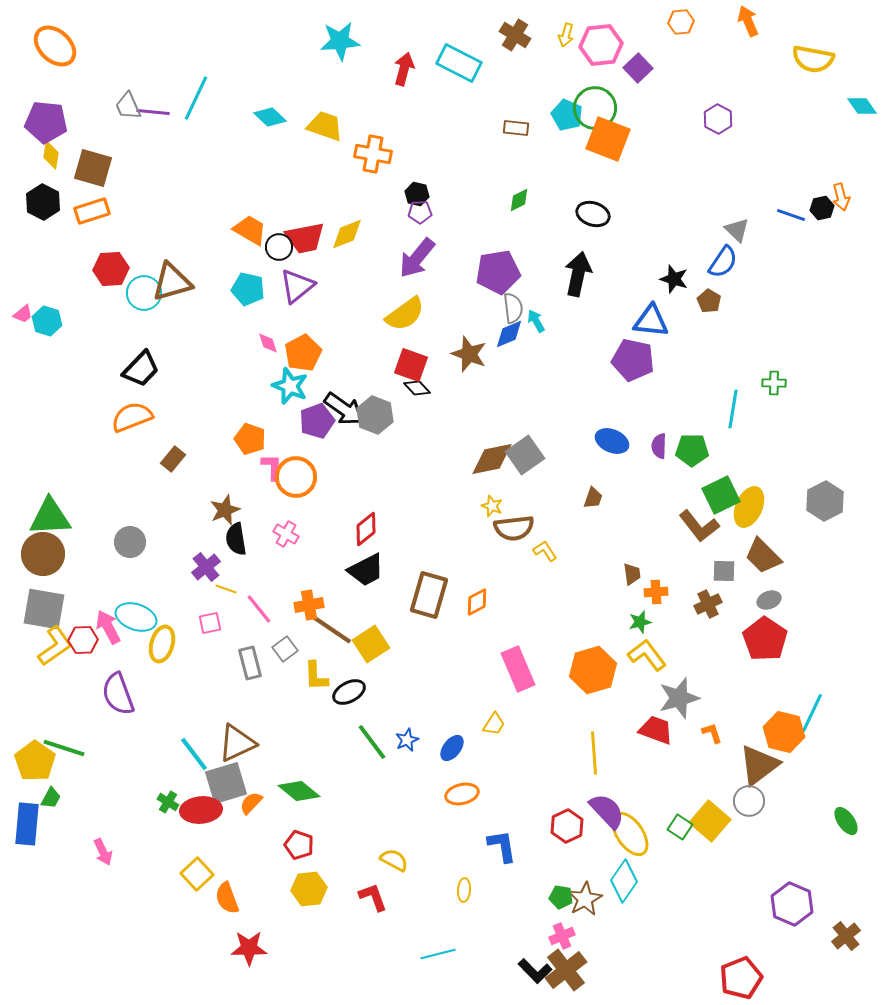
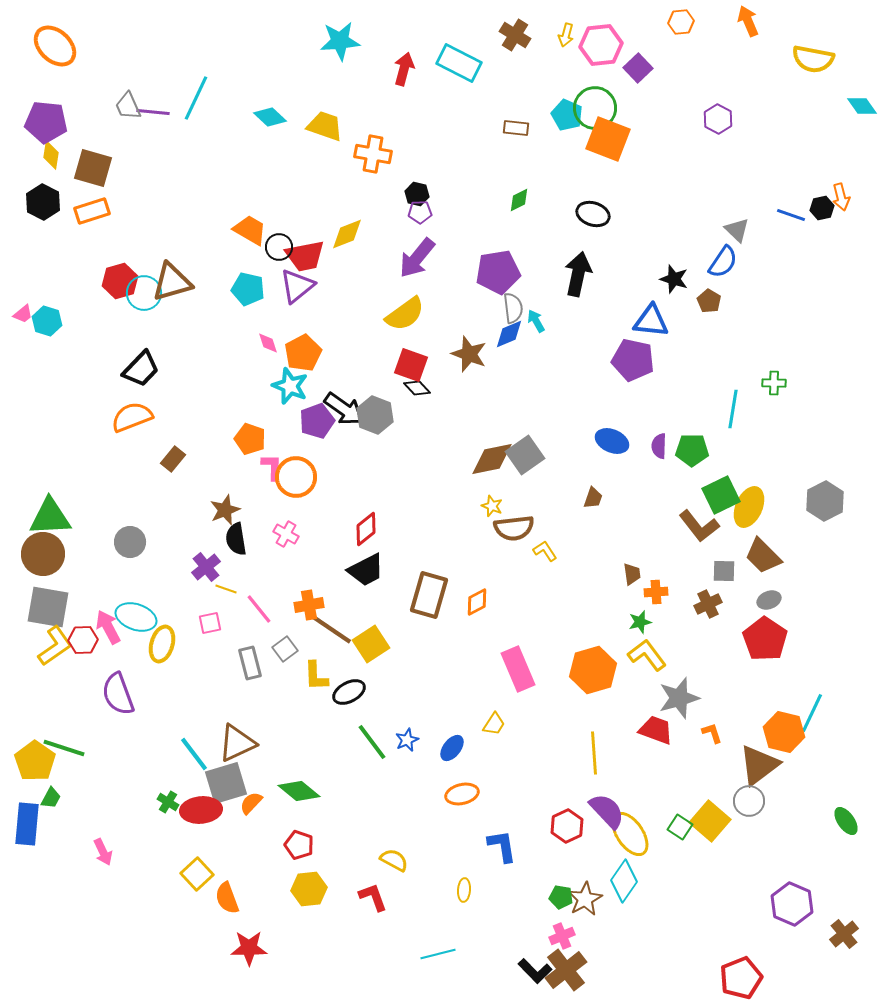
red trapezoid at (305, 238): moved 18 px down
red hexagon at (111, 269): moved 9 px right, 12 px down; rotated 12 degrees counterclockwise
gray square at (44, 609): moved 4 px right, 2 px up
brown cross at (846, 936): moved 2 px left, 2 px up
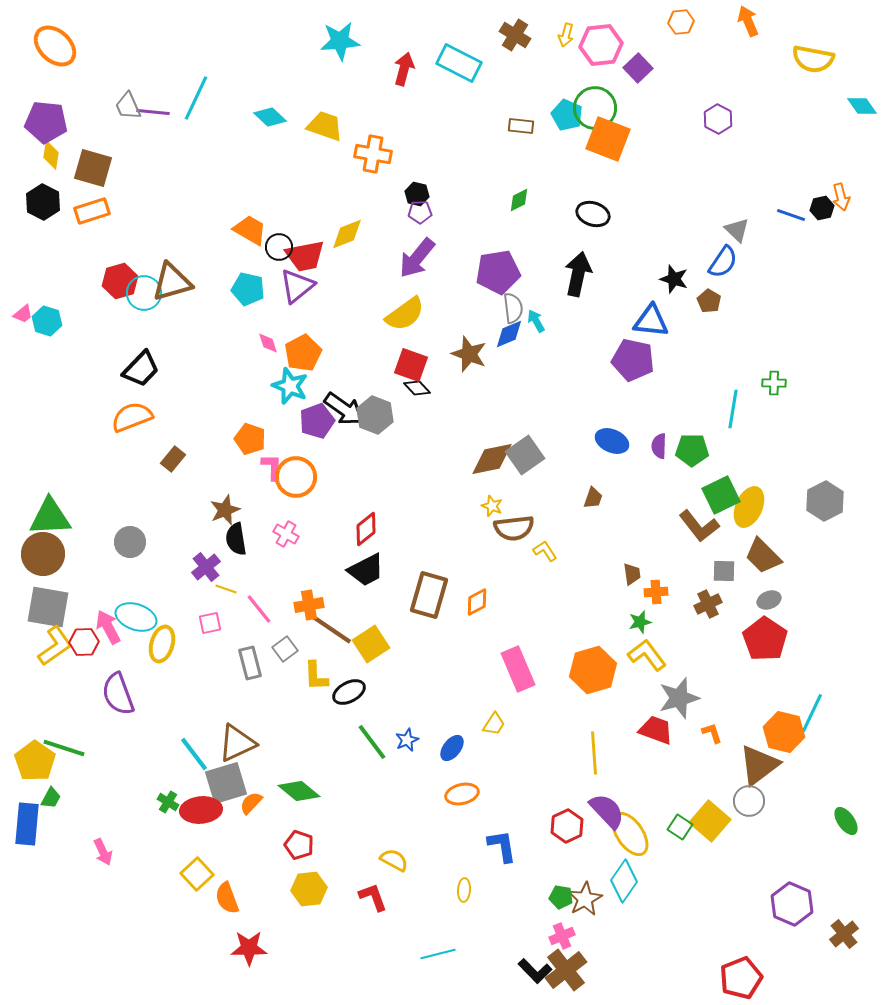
brown rectangle at (516, 128): moved 5 px right, 2 px up
red hexagon at (83, 640): moved 1 px right, 2 px down
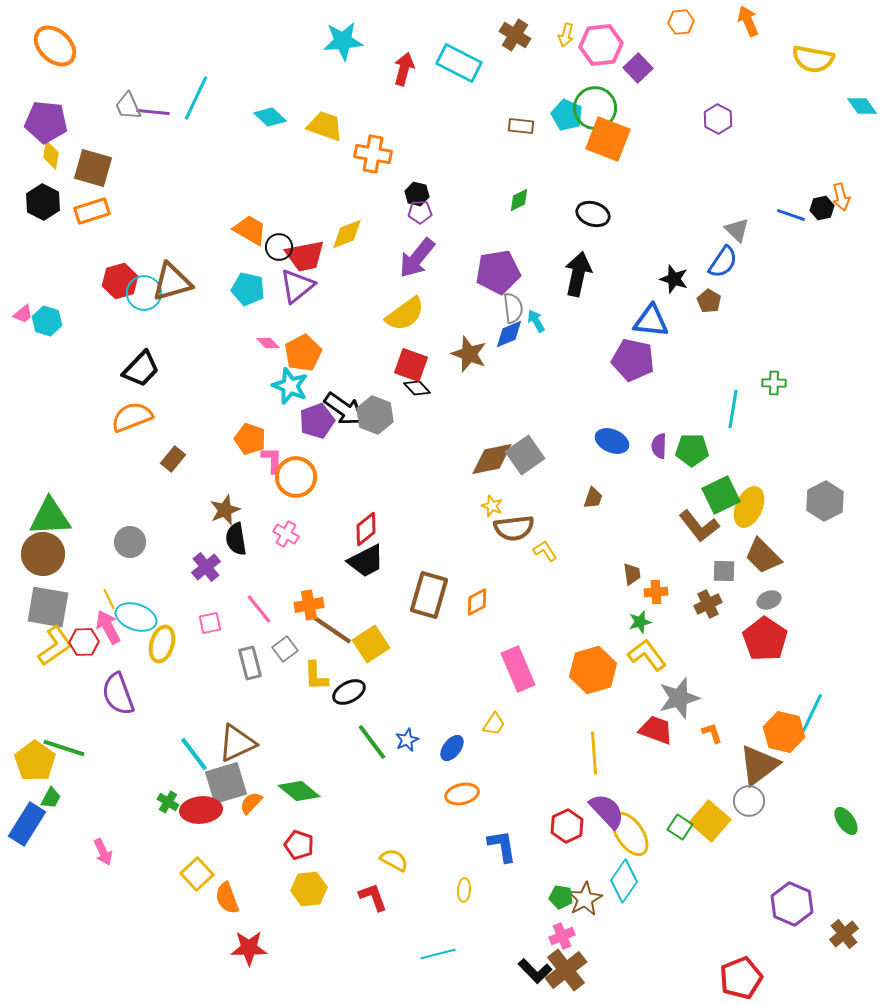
cyan star at (340, 41): moved 3 px right
pink diamond at (268, 343): rotated 25 degrees counterclockwise
pink L-shape at (272, 467): moved 7 px up
black trapezoid at (366, 570): moved 9 px up
yellow line at (226, 589): moved 117 px left, 10 px down; rotated 45 degrees clockwise
blue rectangle at (27, 824): rotated 27 degrees clockwise
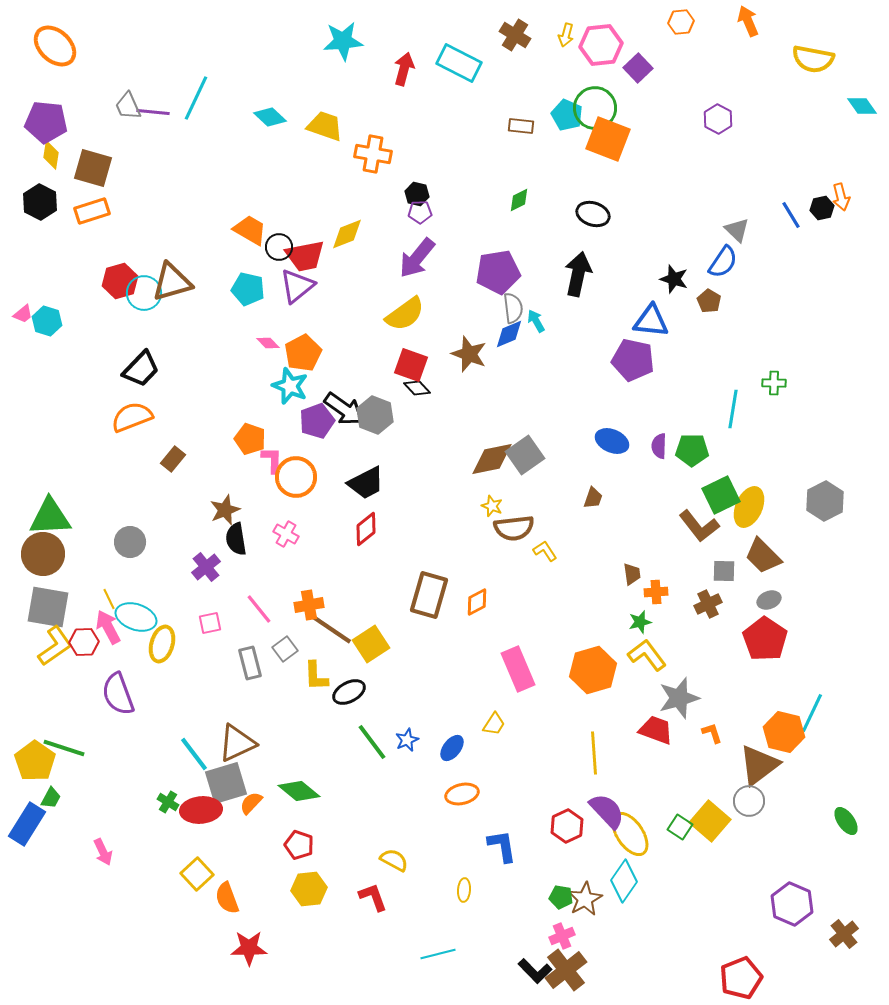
black hexagon at (43, 202): moved 3 px left
blue line at (791, 215): rotated 40 degrees clockwise
black trapezoid at (366, 561): moved 78 px up
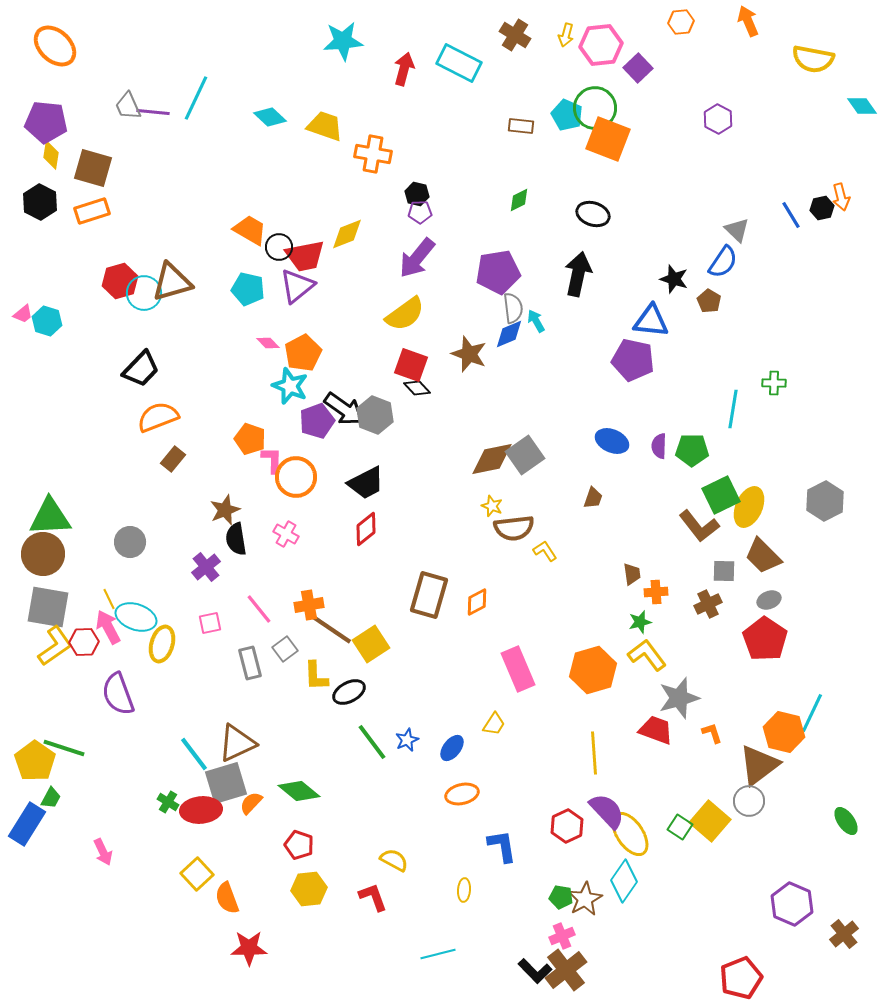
orange semicircle at (132, 417): moved 26 px right
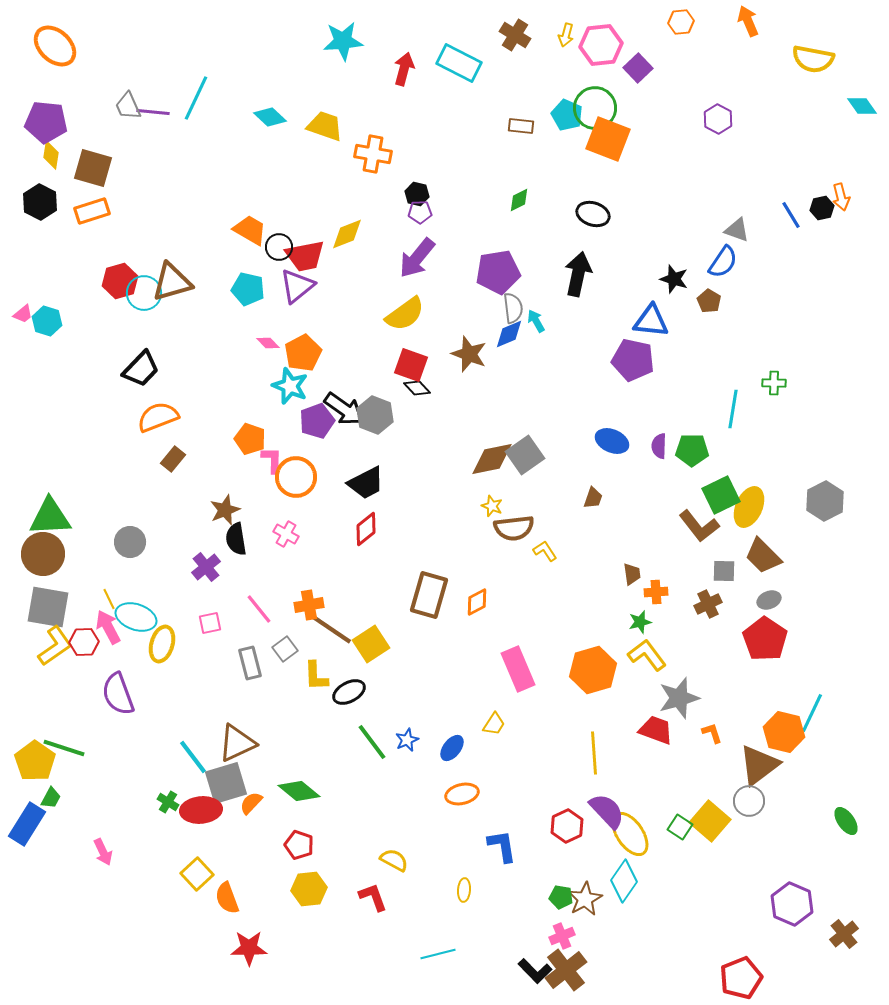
gray triangle at (737, 230): rotated 24 degrees counterclockwise
cyan line at (194, 754): moved 1 px left, 3 px down
